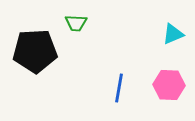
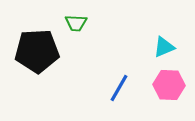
cyan triangle: moved 9 px left, 13 px down
black pentagon: moved 2 px right
blue line: rotated 20 degrees clockwise
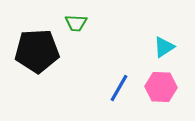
cyan triangle: rotated 10 degrees counterclockwise
pink hexagon: moved 8 px left, 2 px down
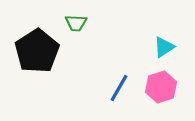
black pentagon: rotated 30 degrees counterclockwise
pink hexagon: rotated 20 degrees counterclockwise
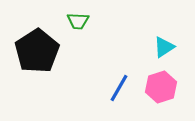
green trapezoid: moved 2 px right, 2 px up
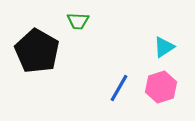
black pentagon: rotated 9 degrees counterclockwise
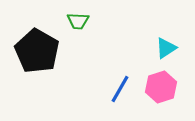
cyan triangle: moved 2 px right, 1 px down
blue line: moved 1 px right, 1 px down
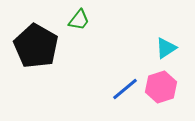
green trapezoid: moved 1 px right, 1 px up; rotated 55 degrees counterclockwise
black pentagon: moved 1 px left, 5 px up
blue line: moved 5 px right; rotated 20 degrees clockwise
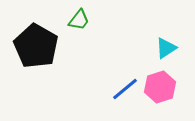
pink hexagon: moved 1 px left
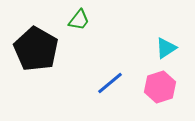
black pentagon: moved 3 px down
blue line: moved 15 px left, 6 px up
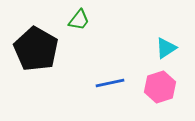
blue line: rotated 28 degrees clockwise
